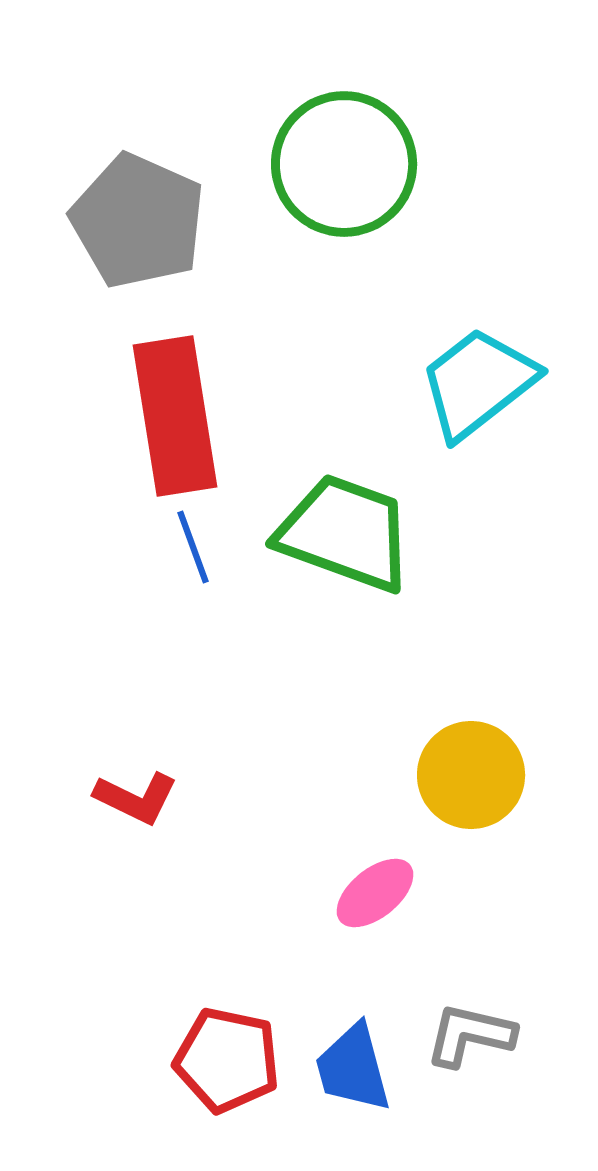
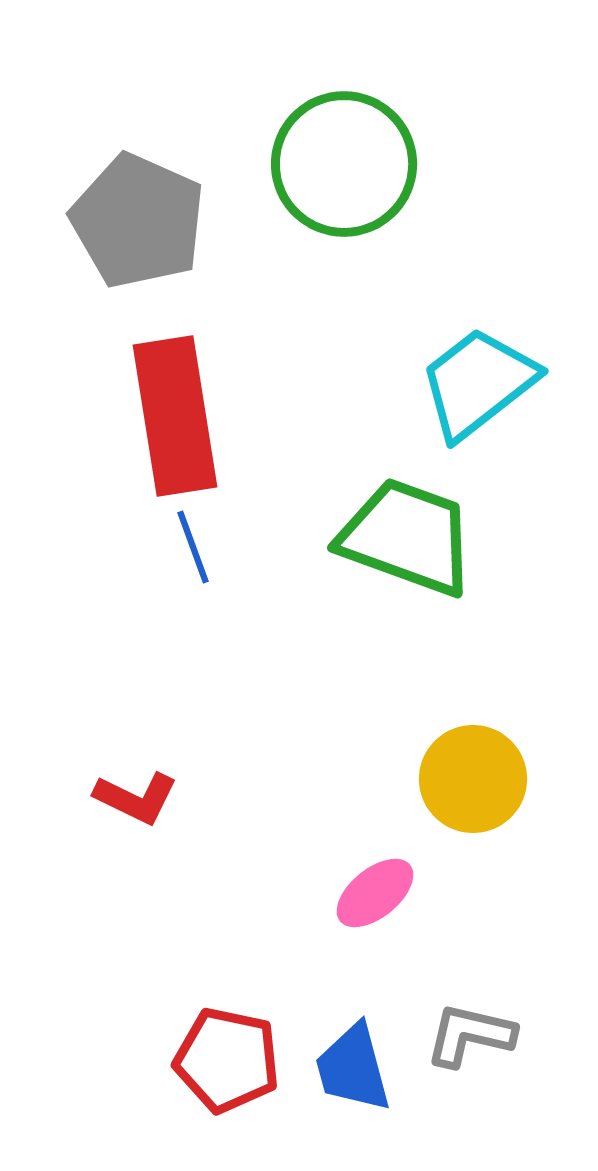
green trapezoid: moved 62 px right, 4 px down
yellow circle: moved 2 px right, 4 px down
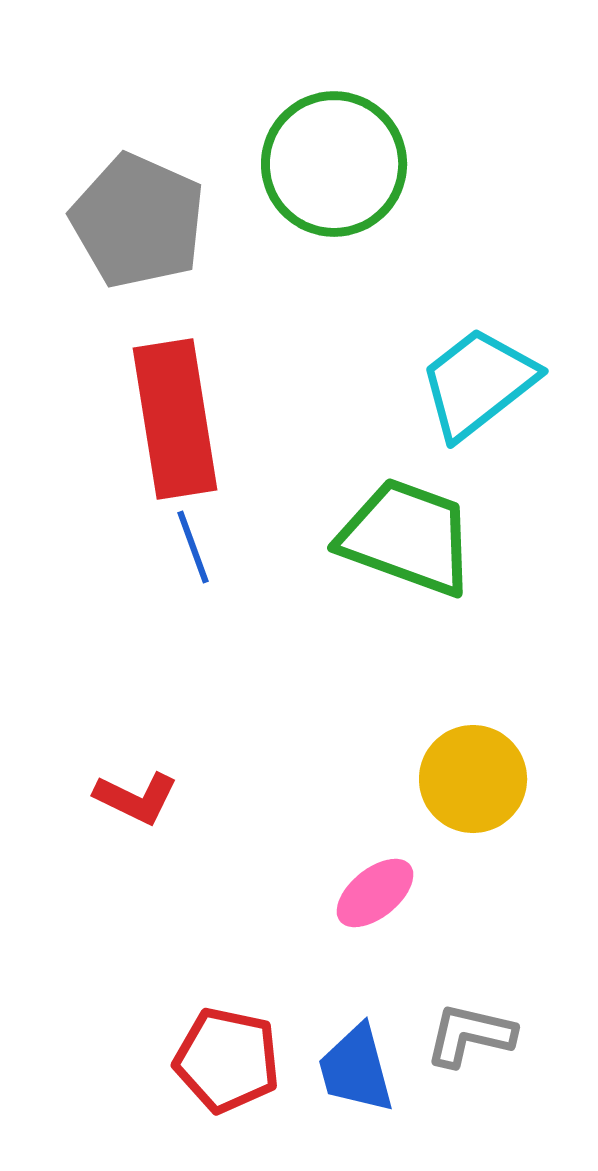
green circle: moved 10 px left
red rectangle: moved 3 px down
blue trapezoid: moved 3 px right, 1 px down
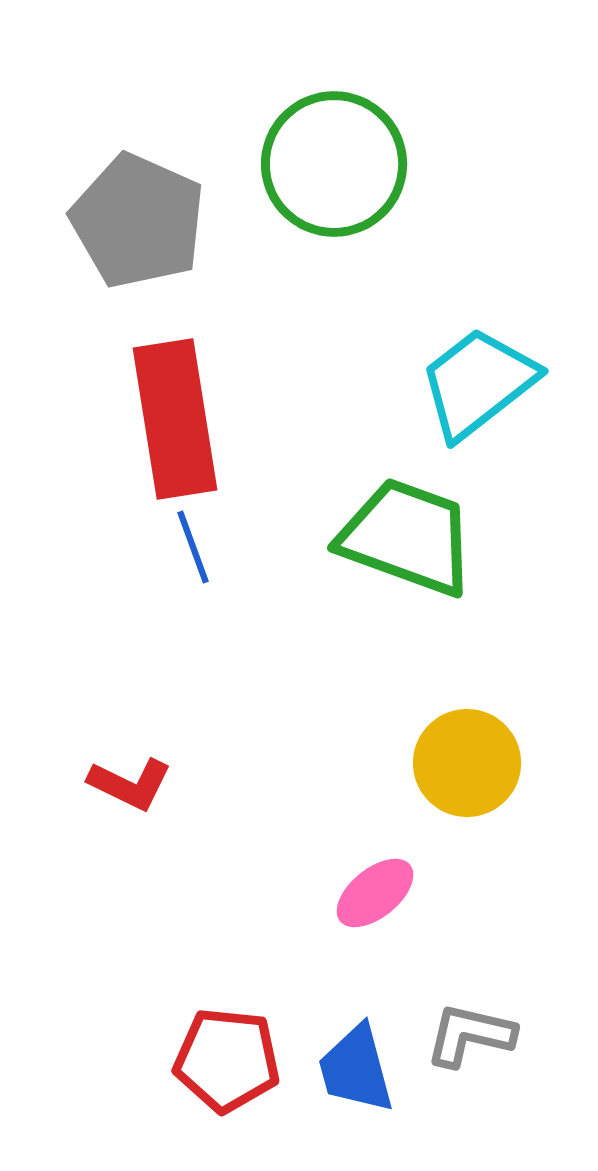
yellow circle: moved 6 px left, 16 px up
red L-shape: moved 6 px left, 14 px up
red pentagon: rotated 6 degrees counterclockwise
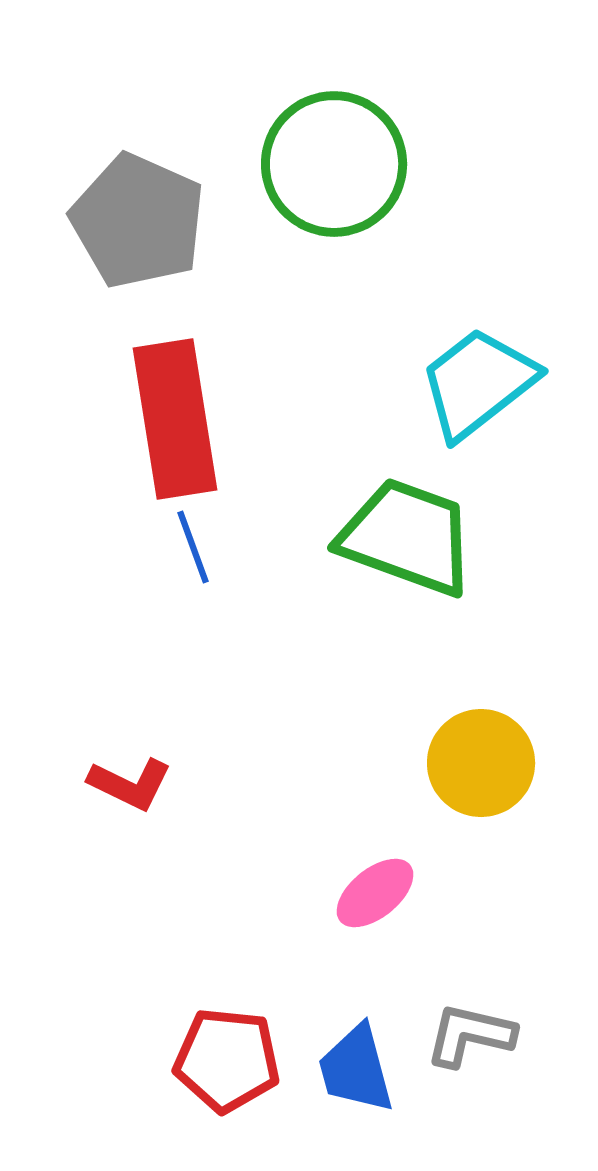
yellow circle: moved 14 px right
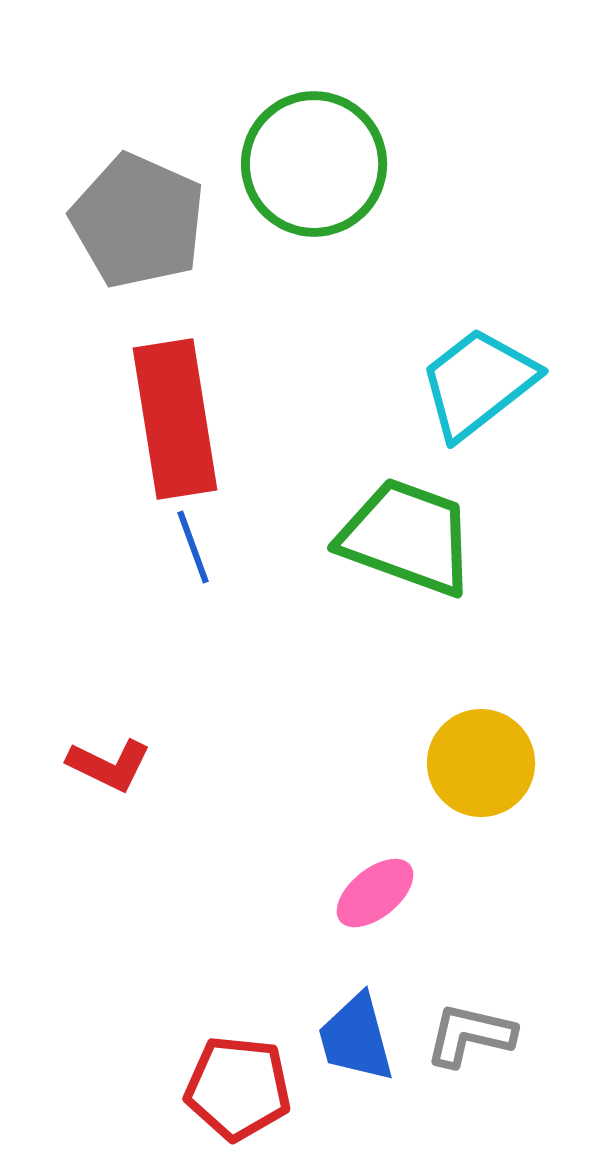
green circle: moved 20 px left
red L-shape: moved 21 px left, 19 px up
red pentagon: moved 11 px right, 28 px down
blue trapezoid: moved 31 px up
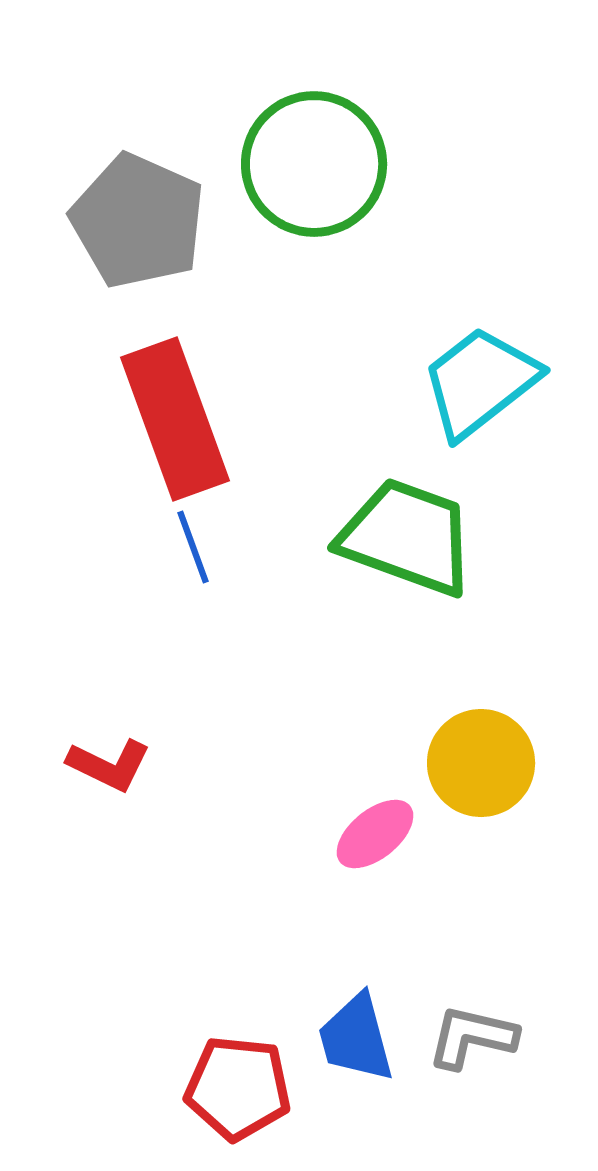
cyan trapezoid: moved 2 px right, 1 px up
red rectangle: rotated 11 degrees counterclockwise
pink ellipse: moved 59 px up
gray L-shape: moved 2 px right, 2 px down
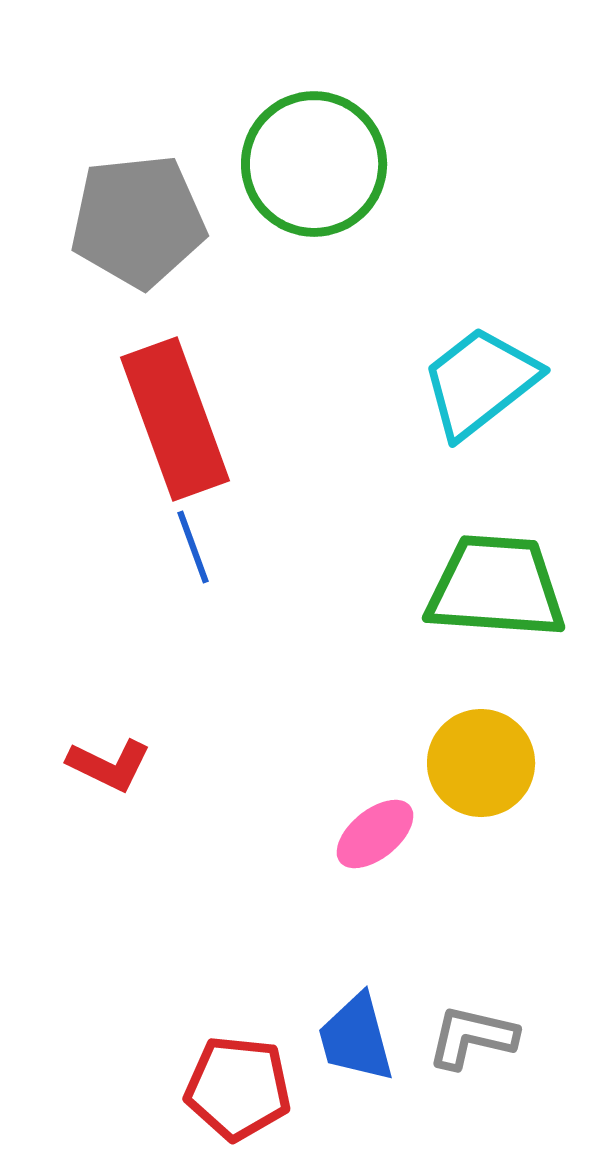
gray pentagon: rotated 30 degrees counterclockwise
green trapezoid: moved 89 px right, 50 px down; rotated 16 degrees counterclockwise
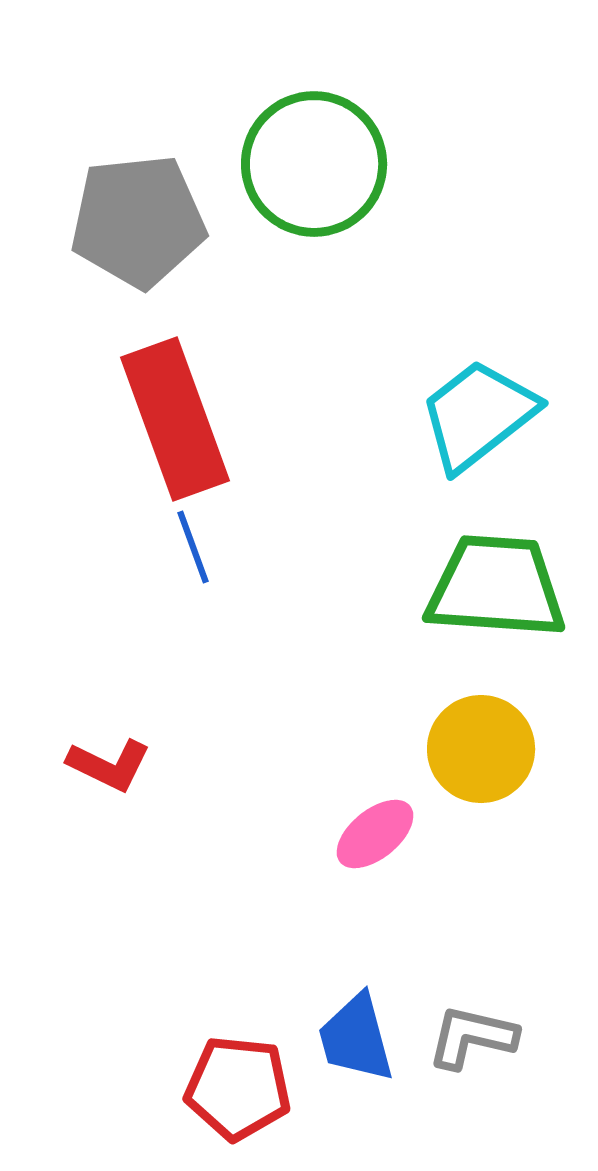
cyan trapezoid: moved 2 px left, 33 px down
yellow circle: moved 14 px up
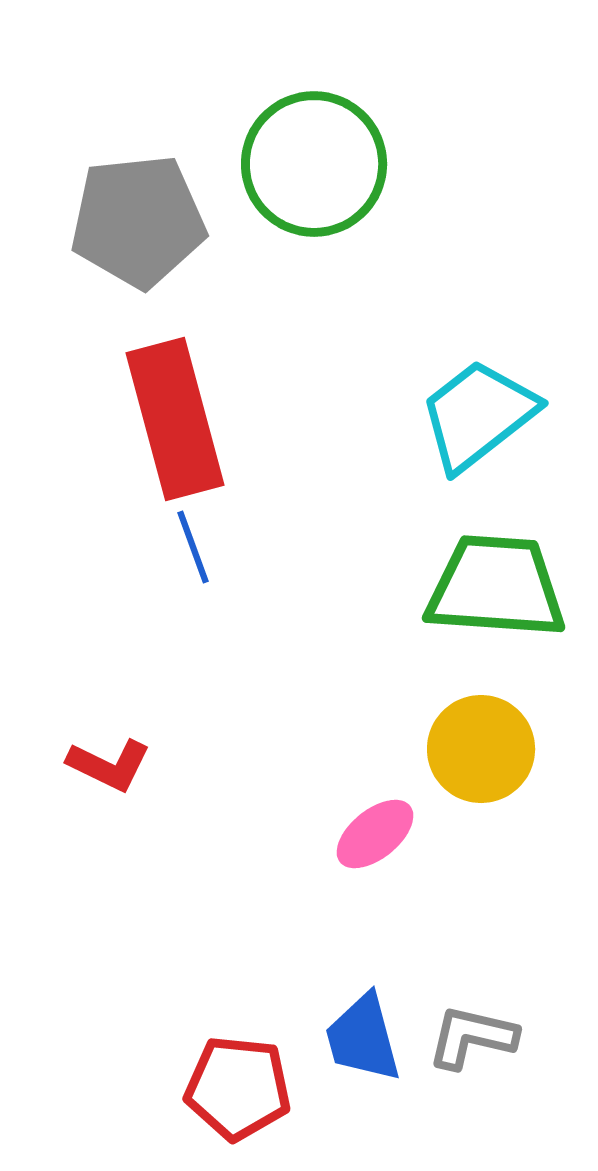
red rectangle: rotated 5 degrees clockwise
blue trapezoid: moved 7 px right
